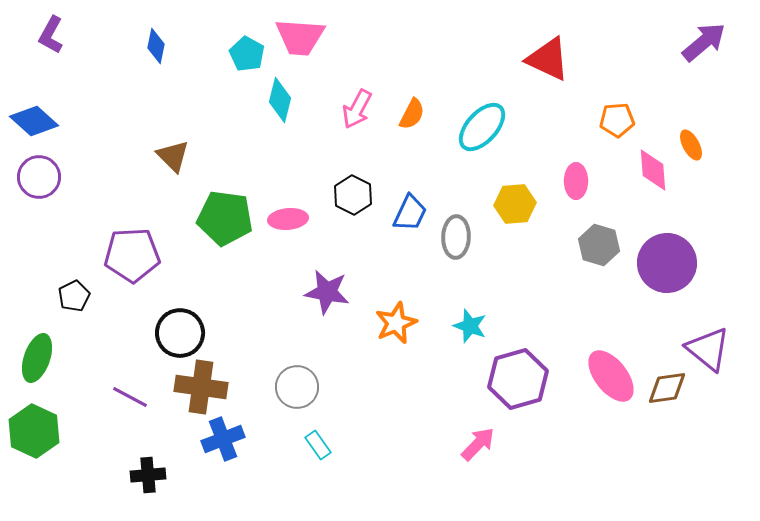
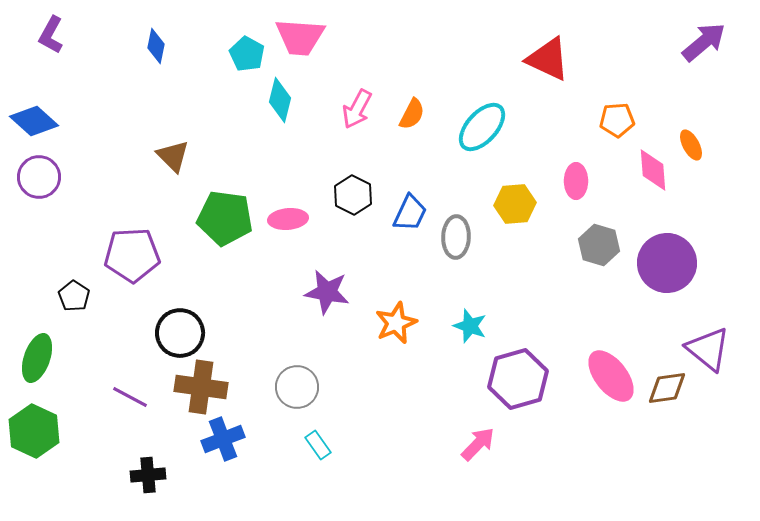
black pentagon at (74, 296): rotated 12 degrees counterclockwise
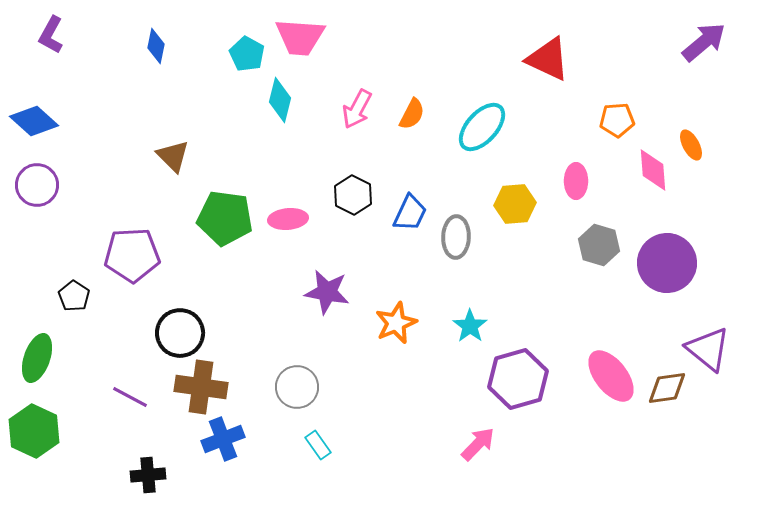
purple circle at (39, 177): moved 2 px left, 8 px down
cyan star at (470, 326): rotated 16 degrees clockwise
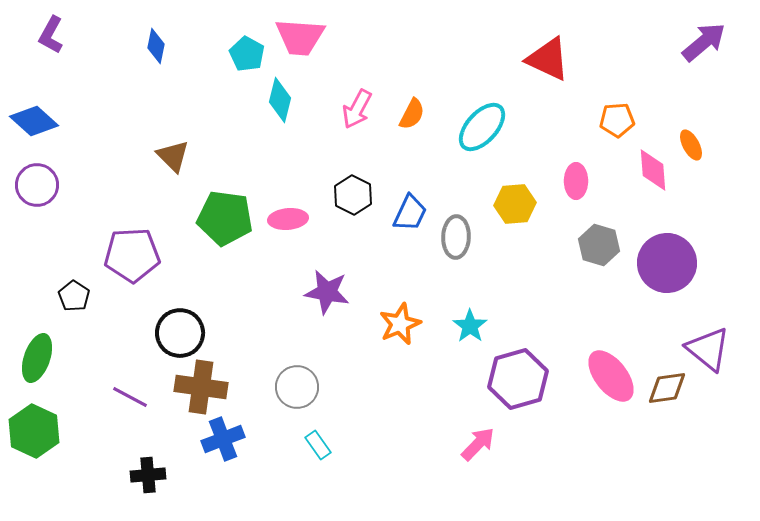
orange star at (396, 323): moved 4 px right, 1 px down
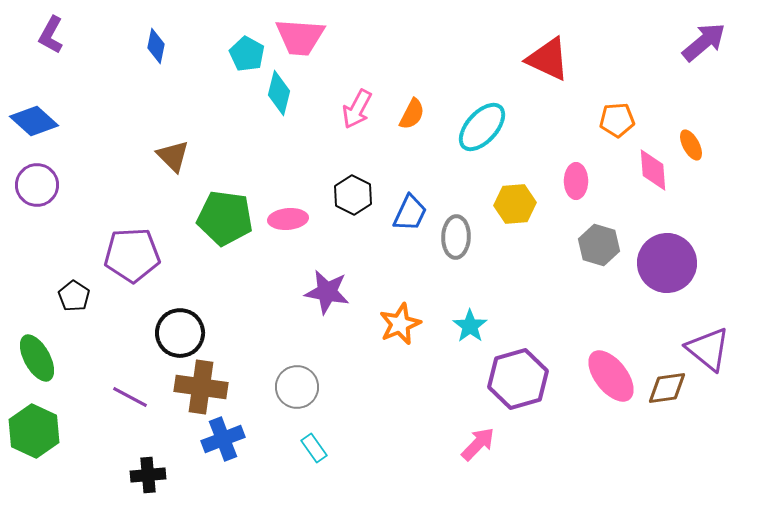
cyan diamond at (280, 100): moved 1 px left, 7 px up
green ellipse at (37, 358): rotated 48 degrees counterclockwise
cyan rectangle at (318, 445): moved 4 px left, 3 px down
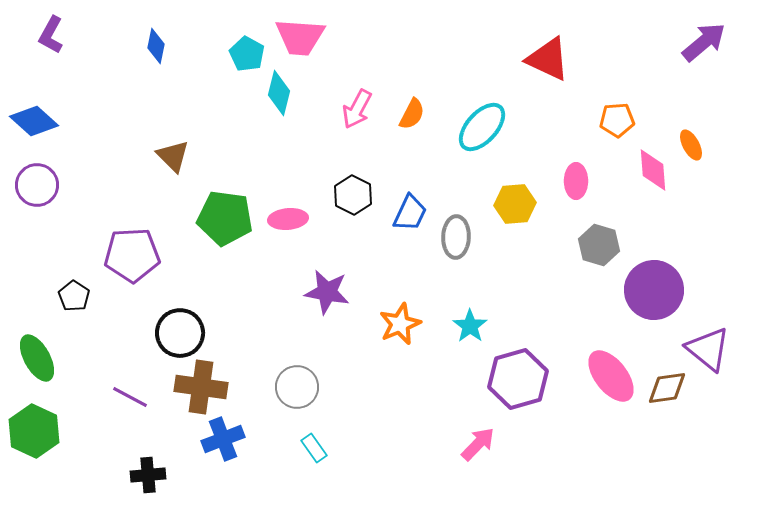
purple circle at (667, 263): moved 13 px left, 27 px down
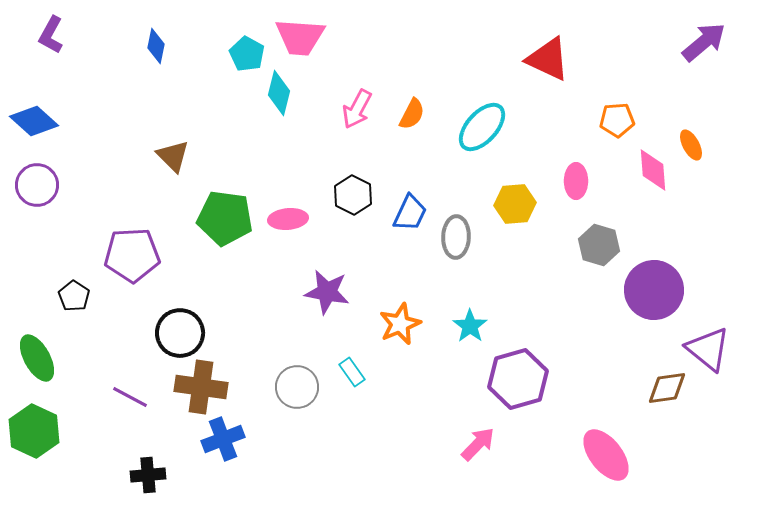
pink ellipse at (611, 376): moved 5 px left, 79 px down
cyan rectangle at (314, 448): moved 38 px right, 76 px up
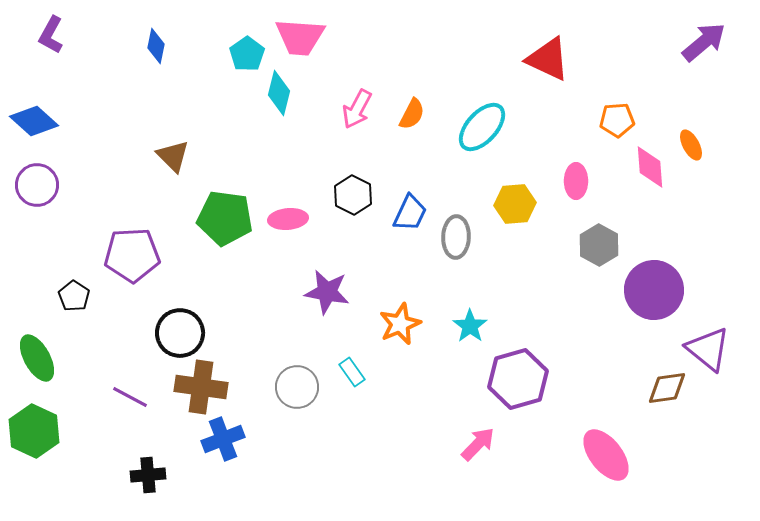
cyan pentagon at (247, 54): rotated 8 degrees clockwise
pink diamond at (653, 170): moved 3 px left, 3 px up
gray hexagon at (599, 245): rotated 12 degrees clockwise
